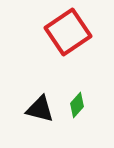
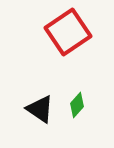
black triangle: rotated 20 degrees clockwise
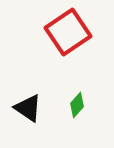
black triangle: moved 12 px left, 1 px up
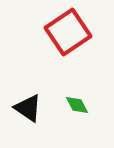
green diamond: rotated 70 degrees counterclockwise
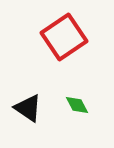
red square: moved 4 px left, 5 px down
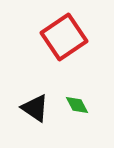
black triangle: moved 7 px right
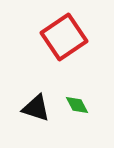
black triangle: moved 1 px right; rotated 16 degrees counterclockwise
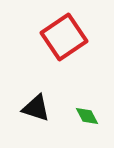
green diamond: moved 10 px right, 11 px down
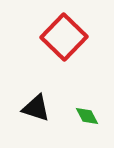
red square: rotated 12 degrees counterclockwise
